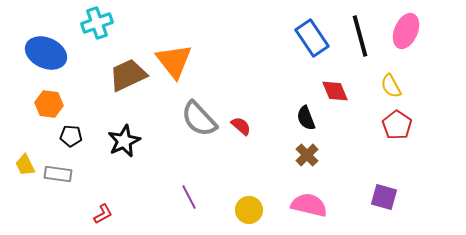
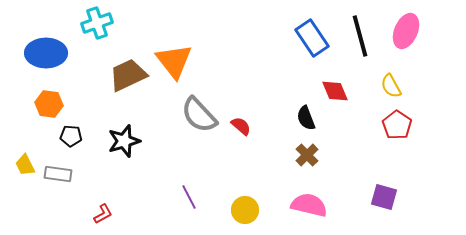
blue ellipse: rotated 24 degrees counterclockwise
gray semicircle: moved 4 px up
black star: rotated 8 degrees clockwise
yellow circle: moved 4 px left
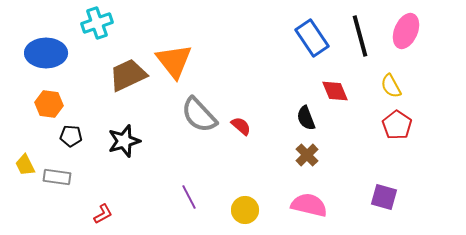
gray rectangle: moved 1 px left, 3 px down
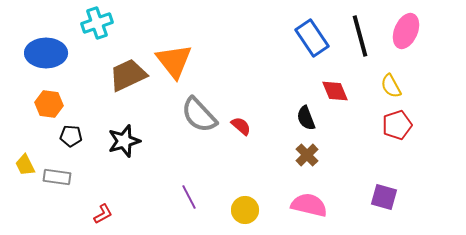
red pentagon: rotated 20 degrees clockwise
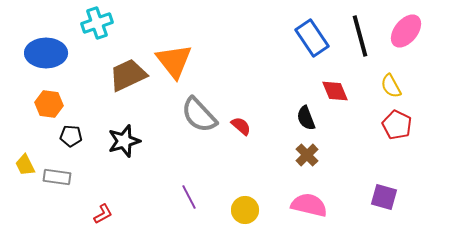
pink ellipse: rotated 16 degrees clockwise
red pentagon: rotated 28 degrees counterclockwise
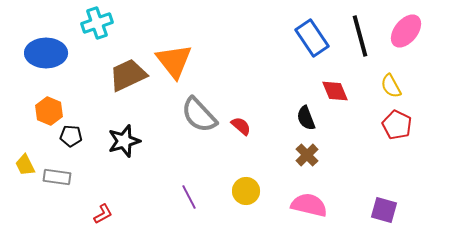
orange hexagon: moved 7 px down; rotated 16 degrees clockwise
purple square: moved 13 px down
yellow circle: moved 1 px right, 19 px up
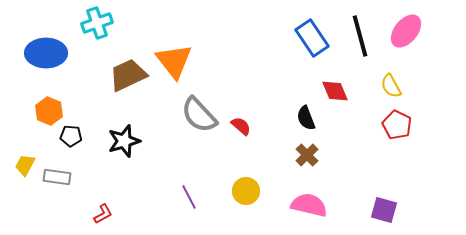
yellow trapezoid: rotated 55 degrees clockwise
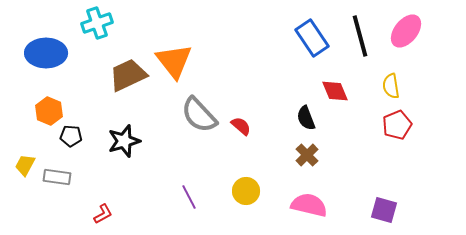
yellow semicircle: rotated 20 degrees clockwise
red pentagon: rotated 24 degrees clockwise
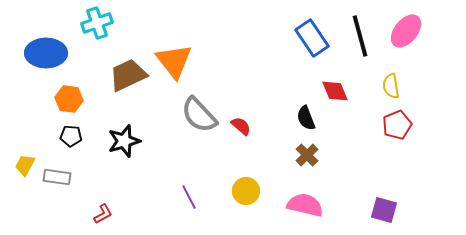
orange hexagon: moved 20 px right, 12 px up; rotated 16 degrees counterclockwise
pink semicircle: moved 4 px left
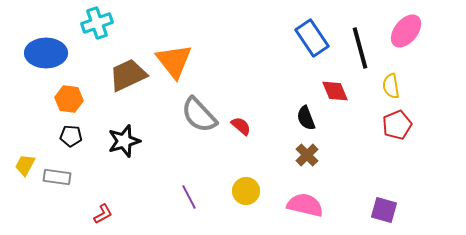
black line: moved 12 px down
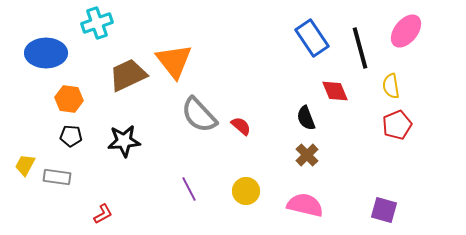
black star: rotated 12 degrees clockwise
purple line: moved 8 px up
